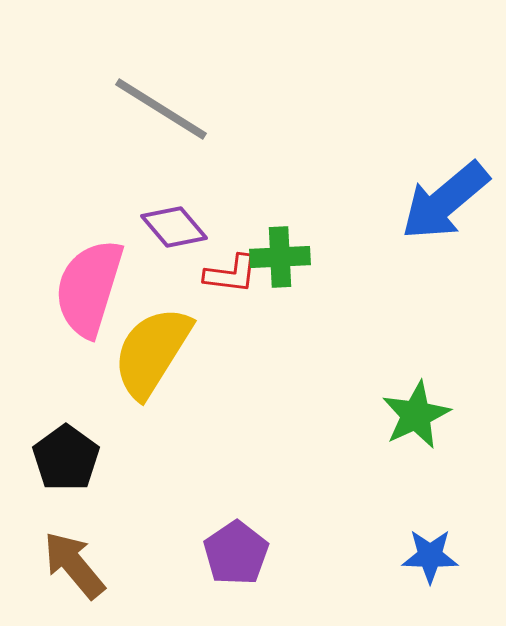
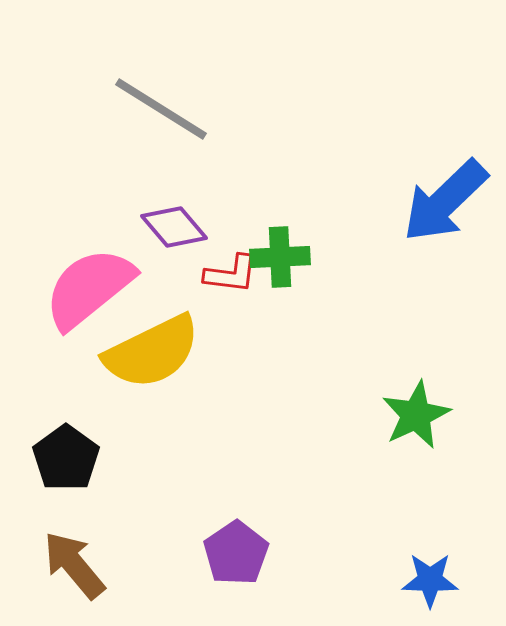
blue arrow: rotated 4 degrees counterclockwise
pink semicircle: rotated 34 degrees clockwise
yellow semicircle: rotated 148 degrees counterclockwise
blue star: moved 24 px down
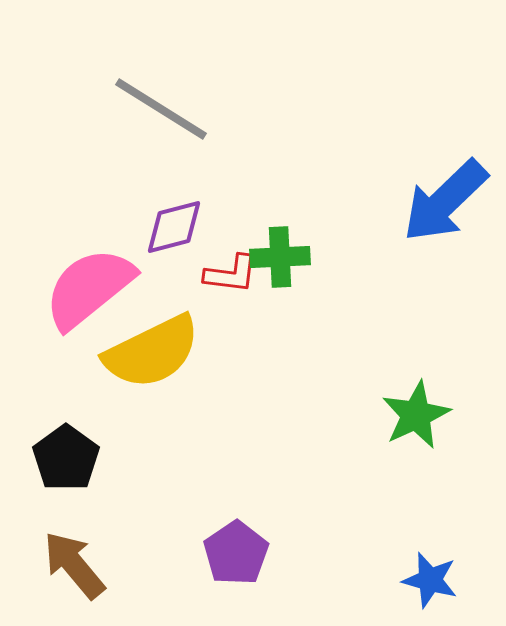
purple diamond: rotated 64 degrees counterclockwise
blue star: rotated 14 degrees clockwise
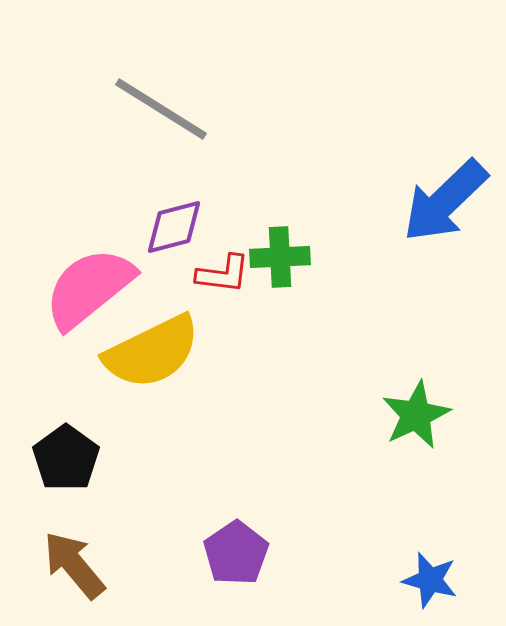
red L-shape: moved 8 px left
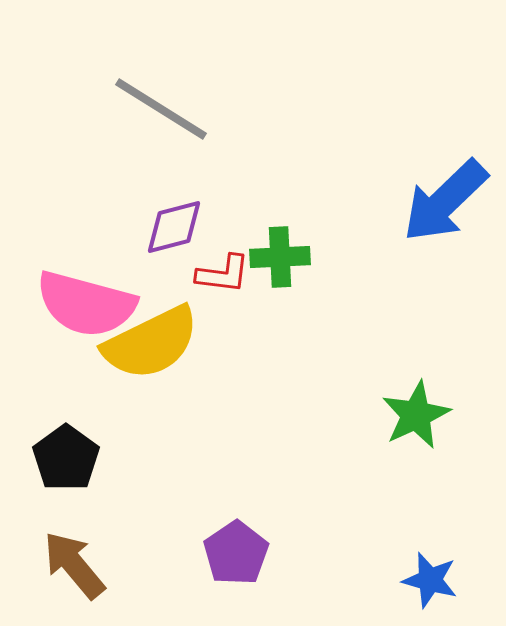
pink semicircle: moved 3 px left, 16 px down; rotated 126 degrees counterclockwise
yellow semicircle: moved 1 px left, 9 px up
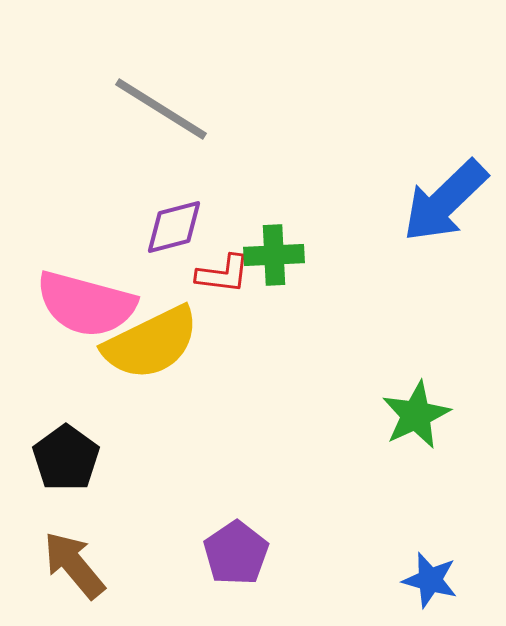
green cross: moved 6 px left, 2 px up
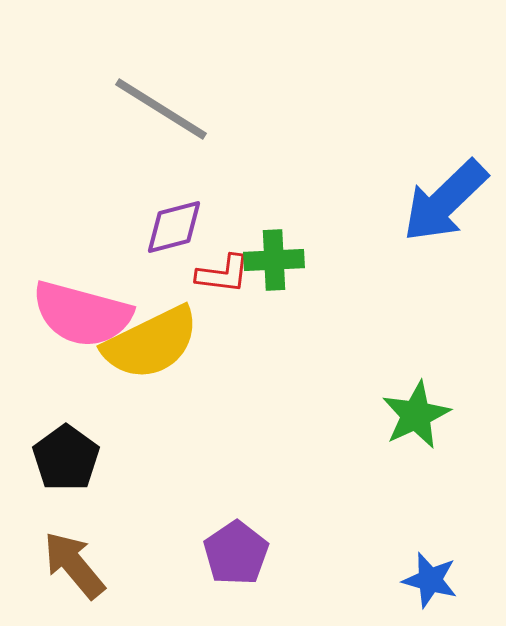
green cross: moved 5 px down
pink semicircle: moved 4 px left, 10 px down
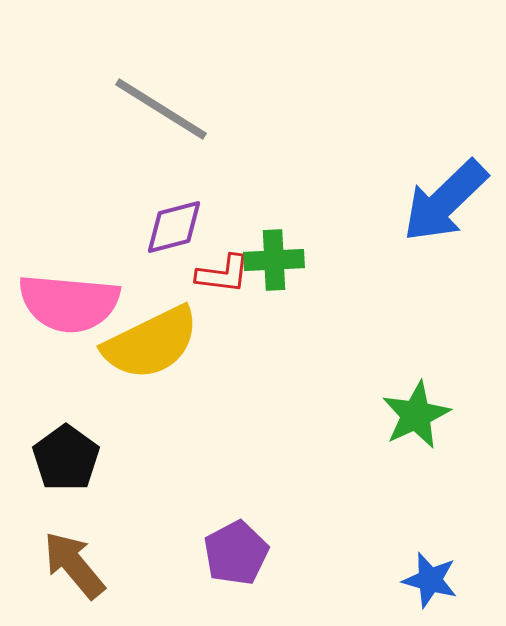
pink semicircle: moved 13 px left, 11 px up; rotated 10 degrees counterclockwise
purple pentagon: rotated 6 degrees clockwise
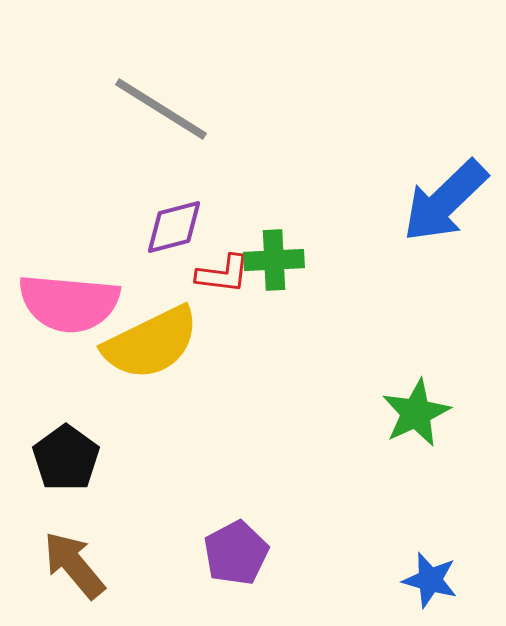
green star: moved 2 px up
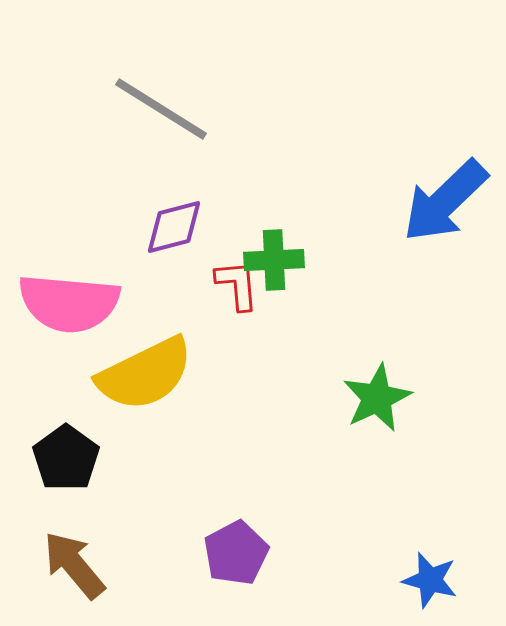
red L-shape: moved 14 px right, 11 px down; rotated 102 degrees counterclockwise
yellow semicircle: moved 6 px left, 31 px down
green star: moved 39 px left, 15 px up
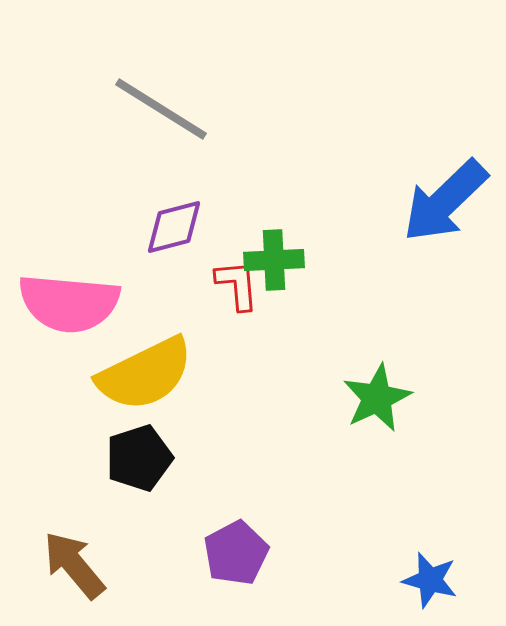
black pentagon: moved 73 px right; rotated 18 degrees clockwise
